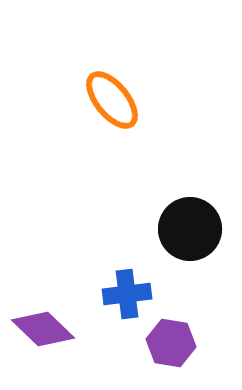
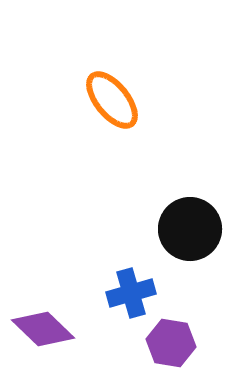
blue cross: moved 4 px right, 1 px up; rotated 9 degrees counterclockwise
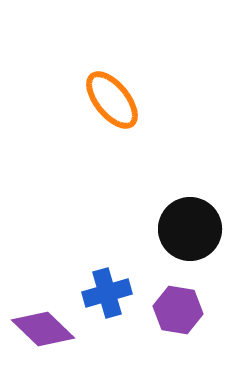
blue cross: moved 24 px left
purple hexagon: moved 7 px right, 33 px up
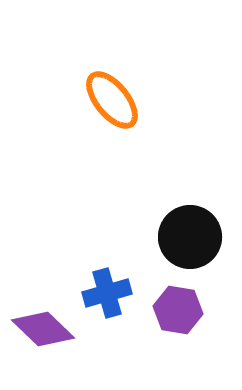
black circle: moved 8 px down
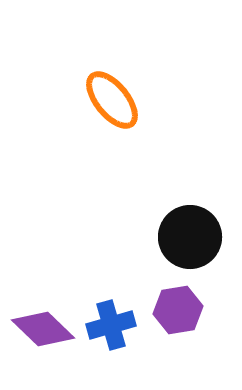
blue cross: moved 4 px right, 32 px down
purple hexagon: rotated 18 degrees counterclockwise
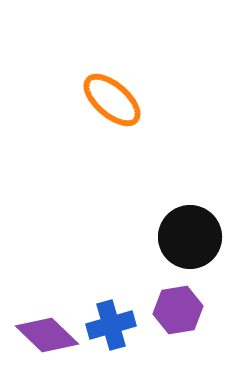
orange ellipse: rotated 10 degrees counterclockwise
purple diamond: moved 4 px right, 6 px down
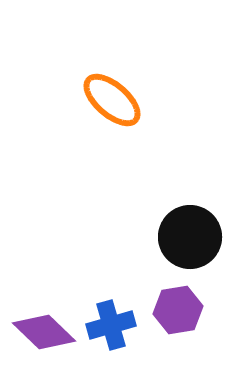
purple diamond: moved 3 px left, 3 px up
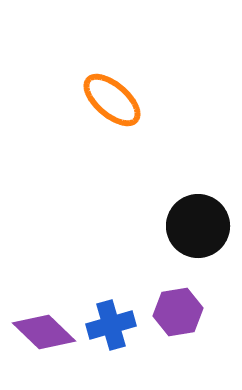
black circle: moved 8 px right, 11 px up
purple hexagon: moved 2 px down
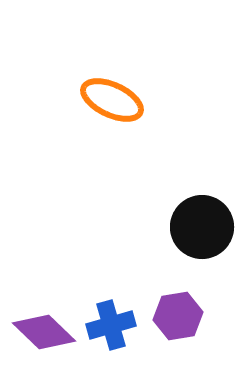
orange ellipse: rotated 16 degrees counterclockwise
black circle: moved 4 px right, 1 px down
purple hexagon: moved 4 px down
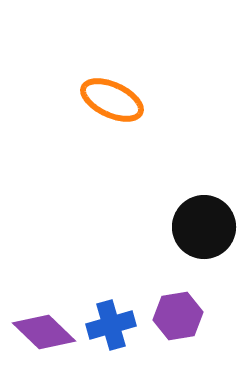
black circle: moved 2 px right
